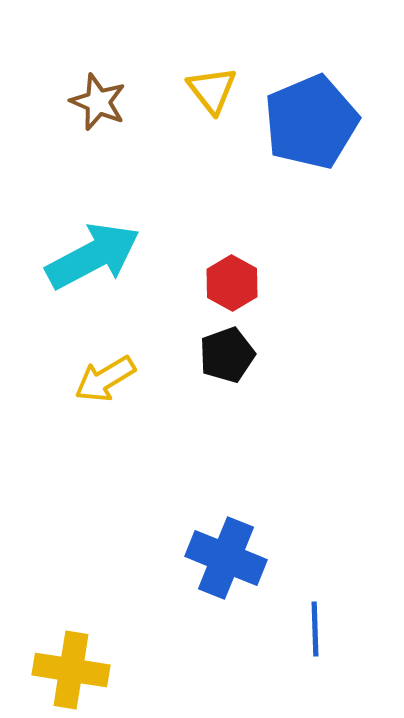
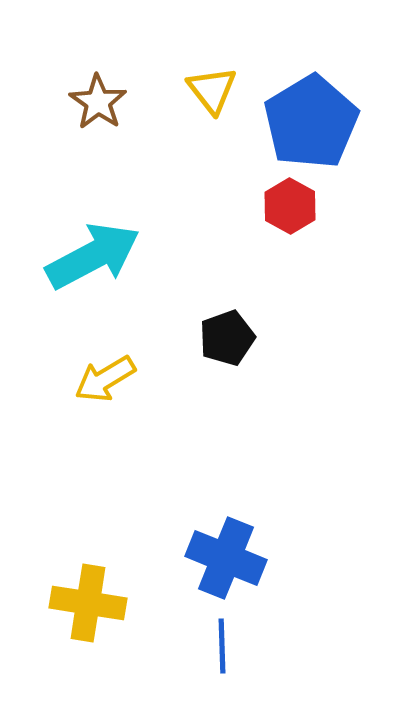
brown star: rotated 12 degrees clockwise
blue pentagon: rotated 8 degrees counterclockwise
red hexagon: moved 58 px right, 77 px up
black pentagon: moved 17 px up
blue line: moved 93 px left, 17 px down
yellow cross: moved 17 px right, 67 px up
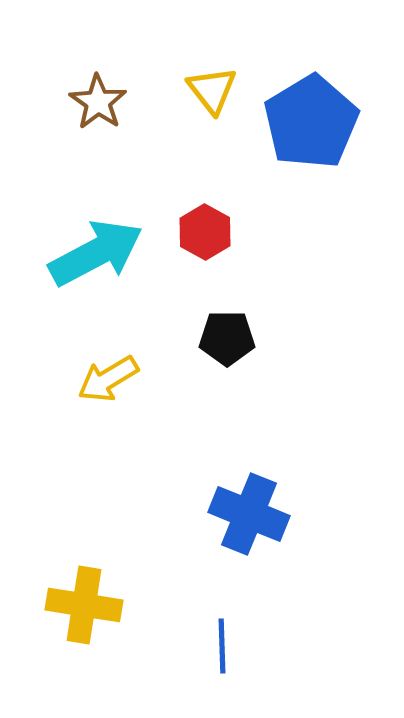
red hexagon: moved 85 px left, 26 px down
cyan arrow: moved 3 px right, 3 px up
black pentagon: rotated 20 degrees clockwise
yellow arrow: moved 3 px right
blue cross: moved 23 px right, 44 px up
yellow cross: moved 4 px left, 2 px down
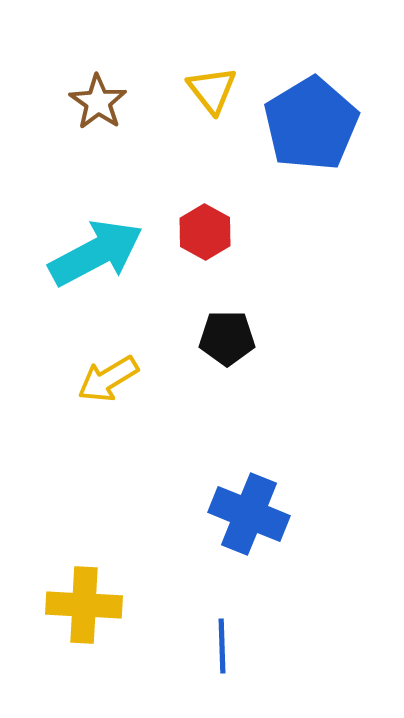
blue pentagon: moved 2 px down
yellow cross: rotated 6 degrees counterclockwise
